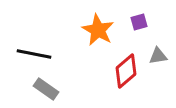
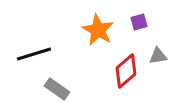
black line: rotated 28 degrees counterclockwise
gray rectangle: moved 11 px right
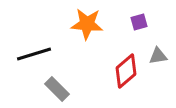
orange star: moved 11 px left, 6 px up; rotated 24 degrees counterclockwise
gray rectangle: rotated 10 degrees clockwise
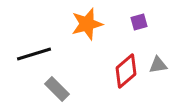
orange star: rotated 20 degrees counterclockwise
gray triangle: moved 9 px down
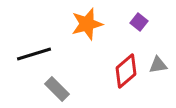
purple square: rotated 36 degrees counterclockwise
